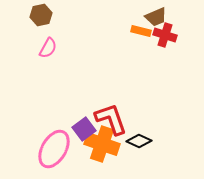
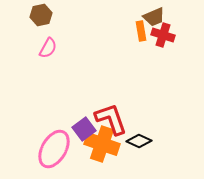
brown trapezoid: moved 2 px left
orange rectangle: rotated 66 degrees clockwise
red cross: moved 2 px left
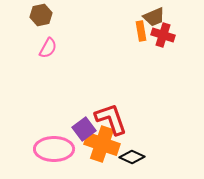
black diamond: moved 7 px left, 16 px down
pink ellipse: rotated 60 degrees clockwise
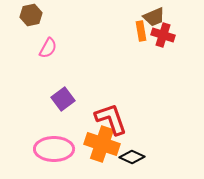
brown hexagon: moved 10 px left
purple square: moved 21 px left, 30 px up
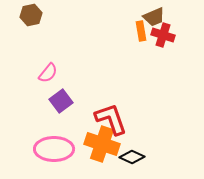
pink semicircle: moved 25 px down; rotated 10 degrees clockwise
purple square: moved 2 px left, 2 px down
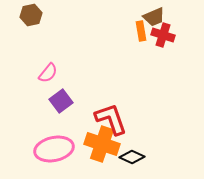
pink ellipse: rotated 12 degrees counterclockwise
